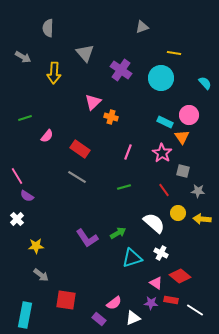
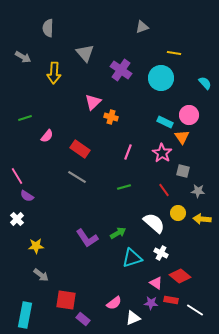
purple rectangle at (99, 319): moved 16 px left
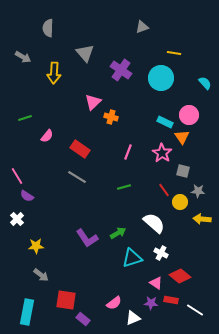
yellow circle at (178, 213): moved 2 px right, 11 px up
cyan rectangle at (25, 315): moved 2 px right, 3 px up
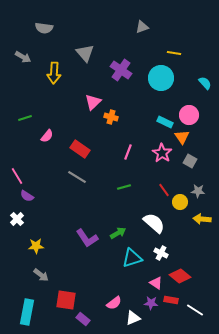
gray semicircle at (48, 28): moved 4 px left; rotated 84 degrees counterclockwise
gray square at (183, 171): moved 7 px right, 10 px up; rotated 16 degrees clockwise
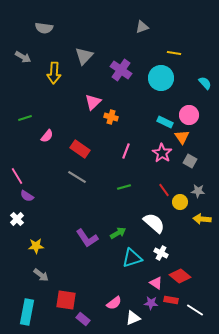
gray triangle at (85, 53): moved 1 px left, 3 px down; rotated 24 degrees clockwise
pink line at (128, 152): moved 2 px left, 1 px up
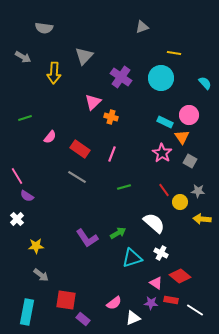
purple cross at (121, 70): moved 7 px down
pink semicircle at (47, 136): moved 3 px right, 1 px down
pink line at (126, 151): moved 14 px left, 3 px down
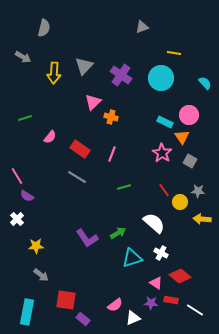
gray semicircle at (44, 28): rotated 84 degrees counterclockwise
gray triangle at (84, 56): moved 10 px down
purple cross at (121, 77): moved 2 px up
pink semicircle at (114, 303): moved 1 px right, 2 px down
